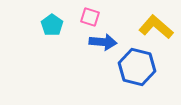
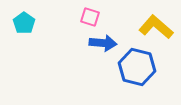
cyan pentagon: moved 28 px left, 2 px up
blue arrow: moved 1 px down
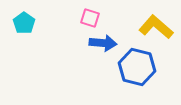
pink square: moved 1 px down
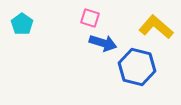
cyan pentagon: moved 2 px left, 1 px down
blue arrow: rotated 12 degrees clockwise
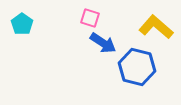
blue arrow: rotated 16 degrees clockwise
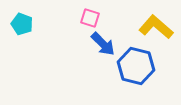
cyan pentagon: rotated 15 degrees counterclockwise
blue arrow: moved 1 px down; rotated 12 degrees clockwise
blue hexagon: moved 1 px left, 1 px up
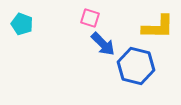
yellow L-shape: moved 2 px right; rotated 140 degrees clockwise
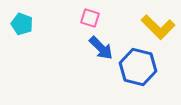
yellow L-shape: rotated 44 degrees clockwise
blue arrow: moved 2 px left, 4 px down
blue hexagon: moved 2 px right, 1 px down
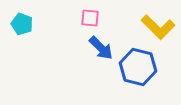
pink square: rotated 12 degrees counterclockwise
